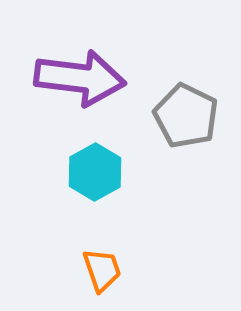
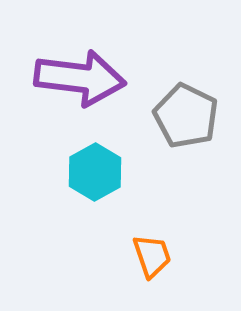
orange trapezoid: moved 50 px right, 14 px up
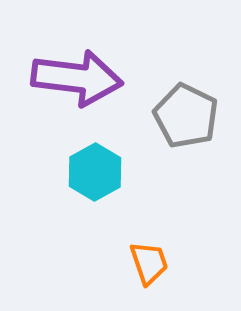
purple arrow: moved 3 px left
orange trapezoid: moved 3 px left, 7 px down
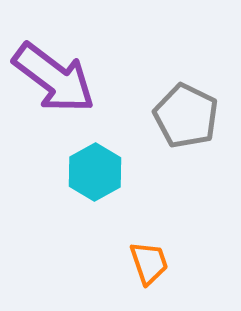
purple arrow: moved 23 px left; rotated 30 degrees clockwise
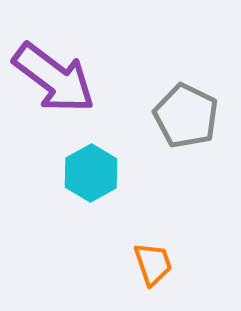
cyan hexagon: moved 4 px left, 1 px down
orange trapezoid: moved 4 px right, 1 px down
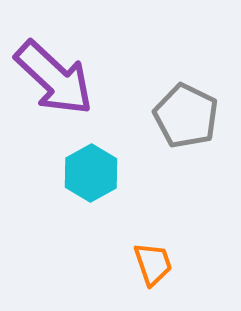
purple arrow: rotated 6 degrees clockwise
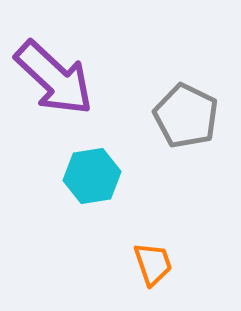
cyan hexagon: moved 1 px right, 3 px down; rotated 20 degrees clockwise
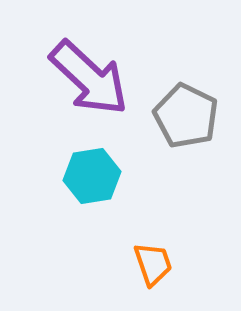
purple arrow: moved 35 px right
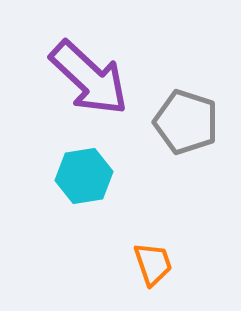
gray pentagon: moved 6 px down; rotated 8 degrees counterclockwise
cyan hexagon: moved 8 px left
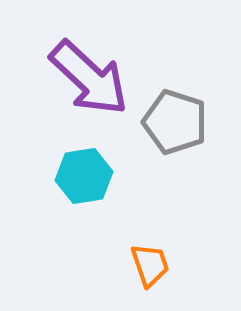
gray pentagon: moved 11 px left
orange trapezoid: moved 3 px left, 1 px down
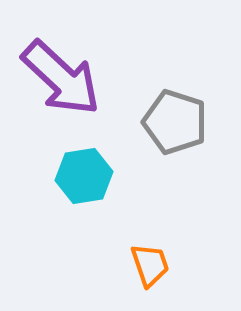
purple arrow: moved 28 px left
